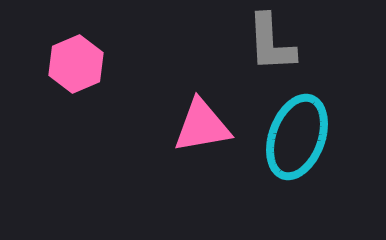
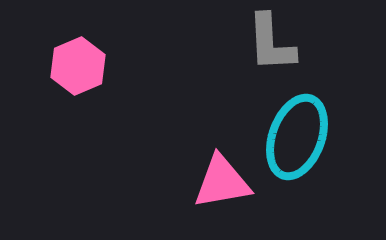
pink hexagon: moved 2 px right, 2 px down
pink triangle: moved 20 px right, 56 px down
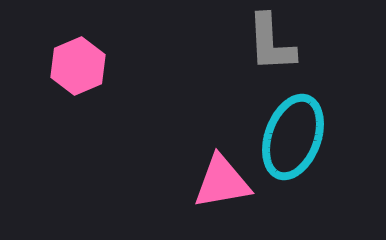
cyan ellipse: moved 4 px left
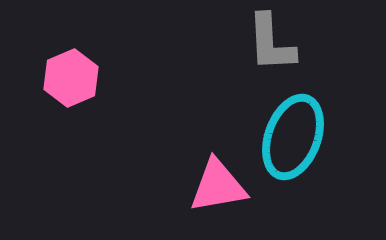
pink hexagon: moved 7 px left, 12 px down
pink triangle: moved 4 px left, 4 px down
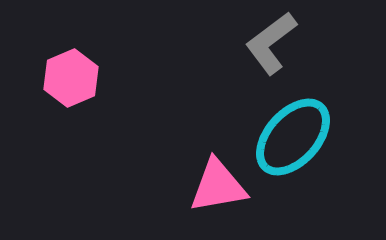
gray L-shape: rotated 56 degrees clockwise
cyan ellipse: rotated 22 degrees clockwise
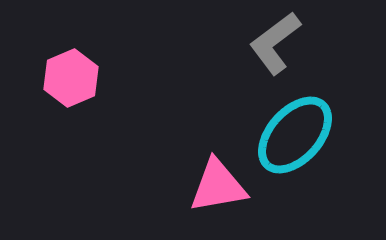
gray L-shape: moved 4 px right
cyan ellipse: moved 2 px right, 2 px up
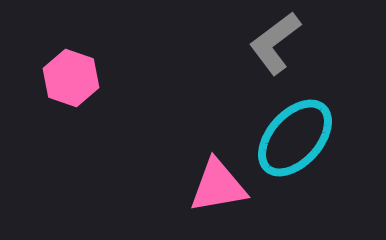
pink hexagon: rotated 18 degrees counterclockwise
cyan ellipse: moved 3 px down
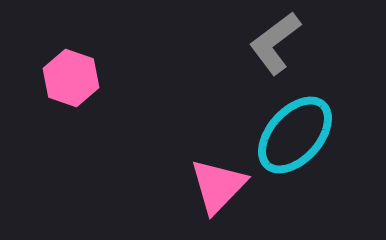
cyan ellipse: moved 3 px up
pink triangle: rotated 36 degrees counterclockwise
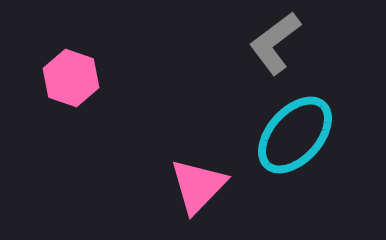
pink triangle: moved 20 px left
